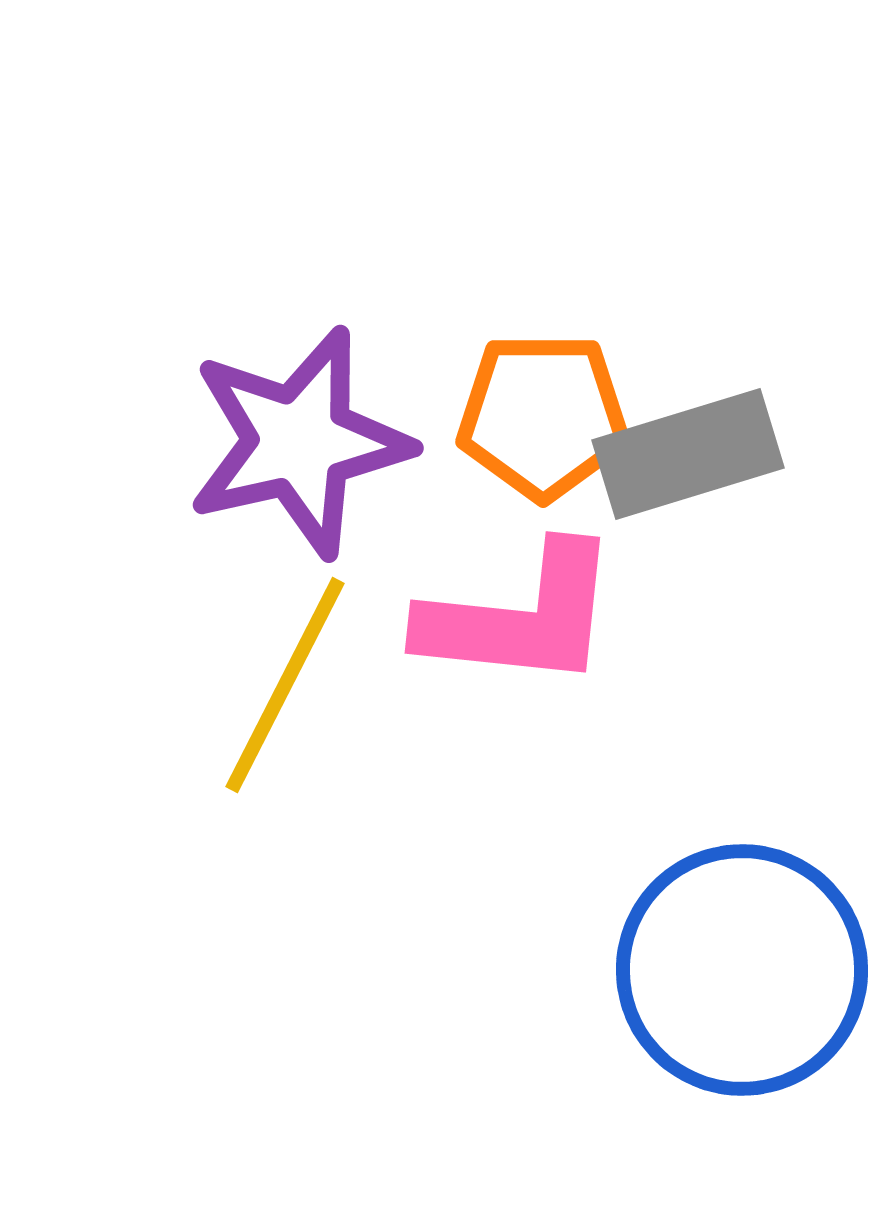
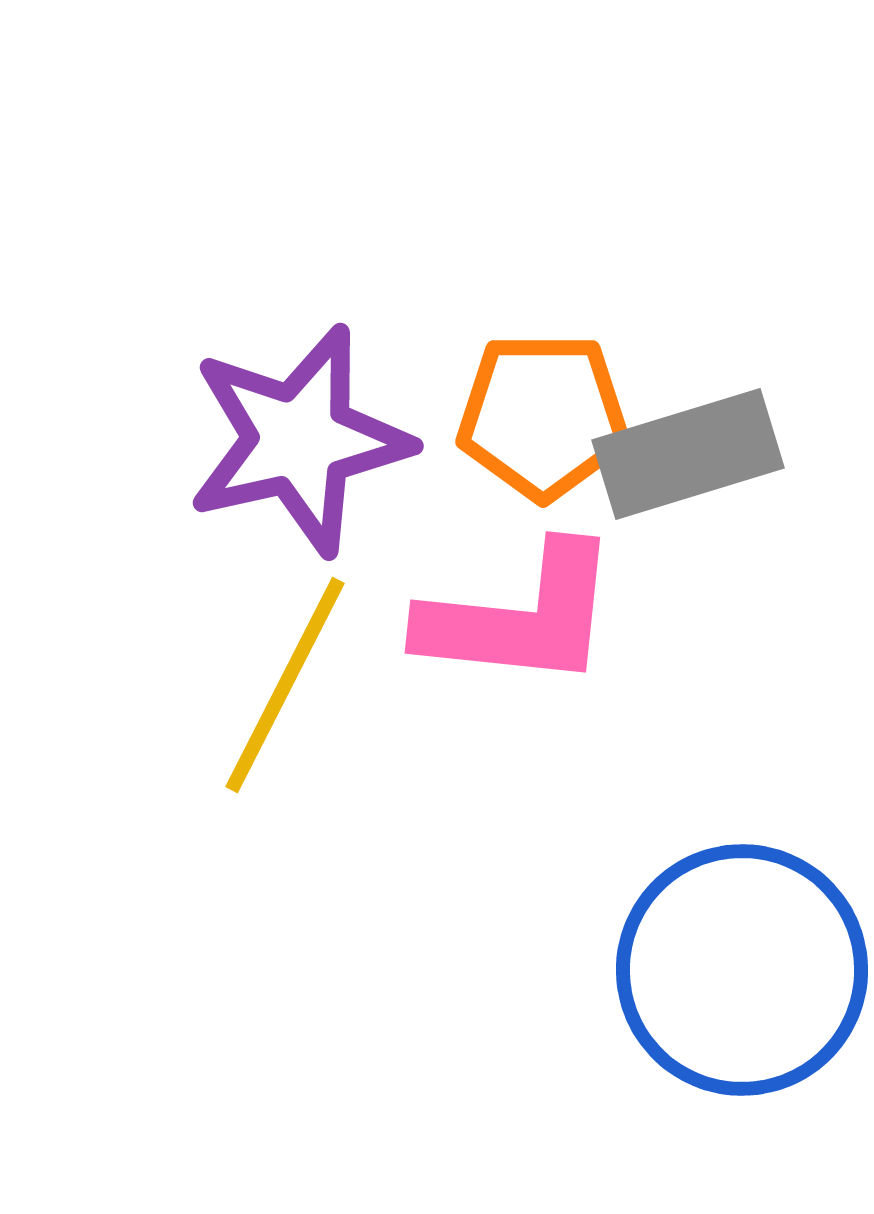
purple star: moved 2 px up
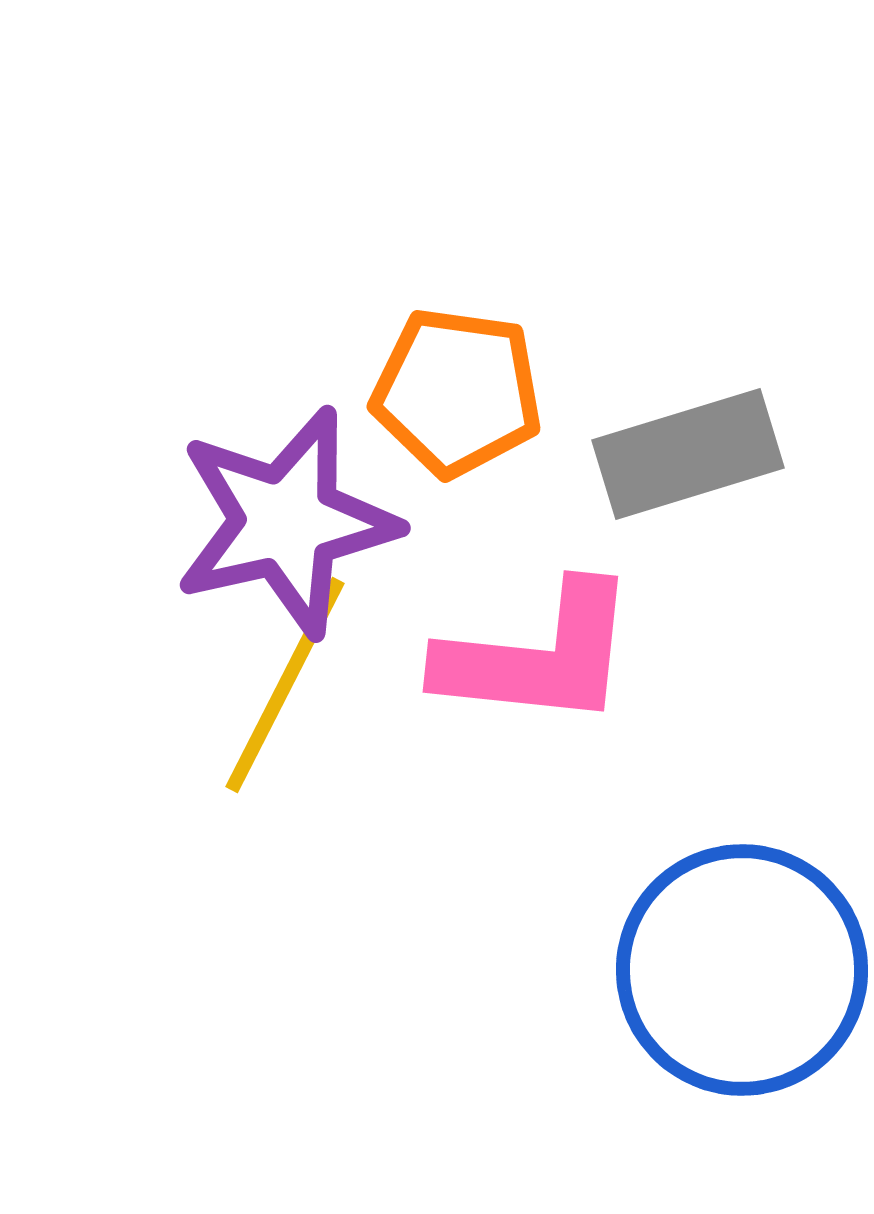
orange pentagon: moved 86 px left, 24 px up; rotated 8 degrees clockwise
purple star: moved 13 px left, 82 px down
pink L-shape: moved 18 px right, 39 px down
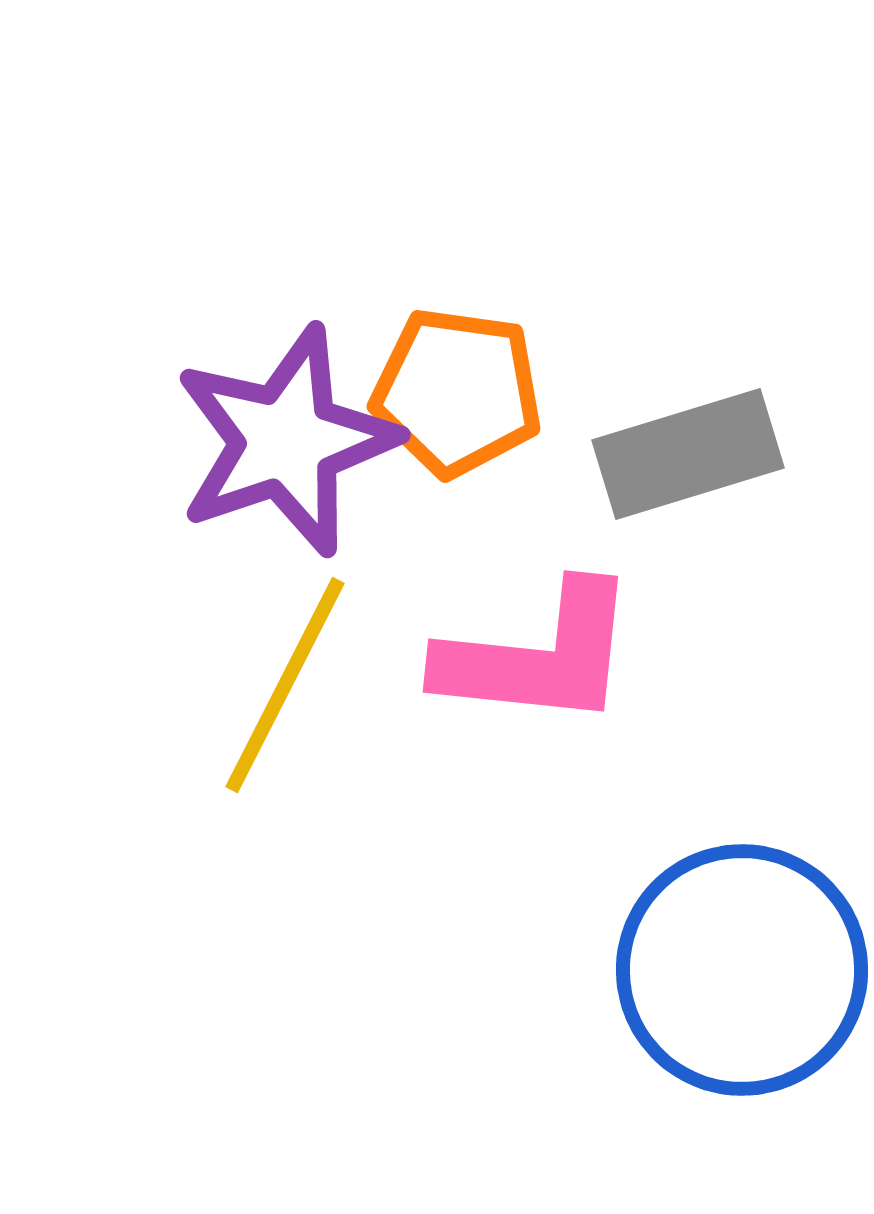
purple star: moved 81 px up; rotated 6 degrees counterclockwise
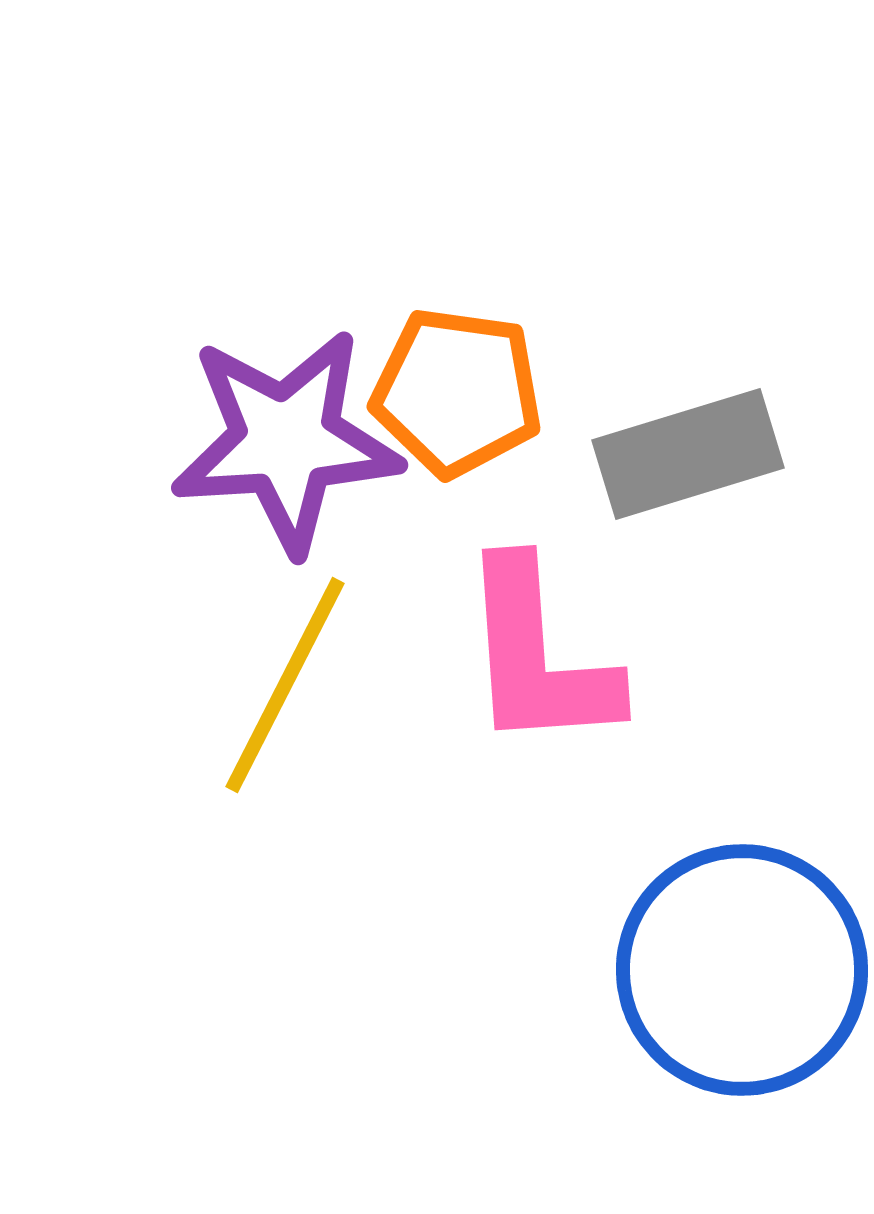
purple star: rotated 15 degrees clockwise
pink L-shape: rotated 80 degrees clockwise
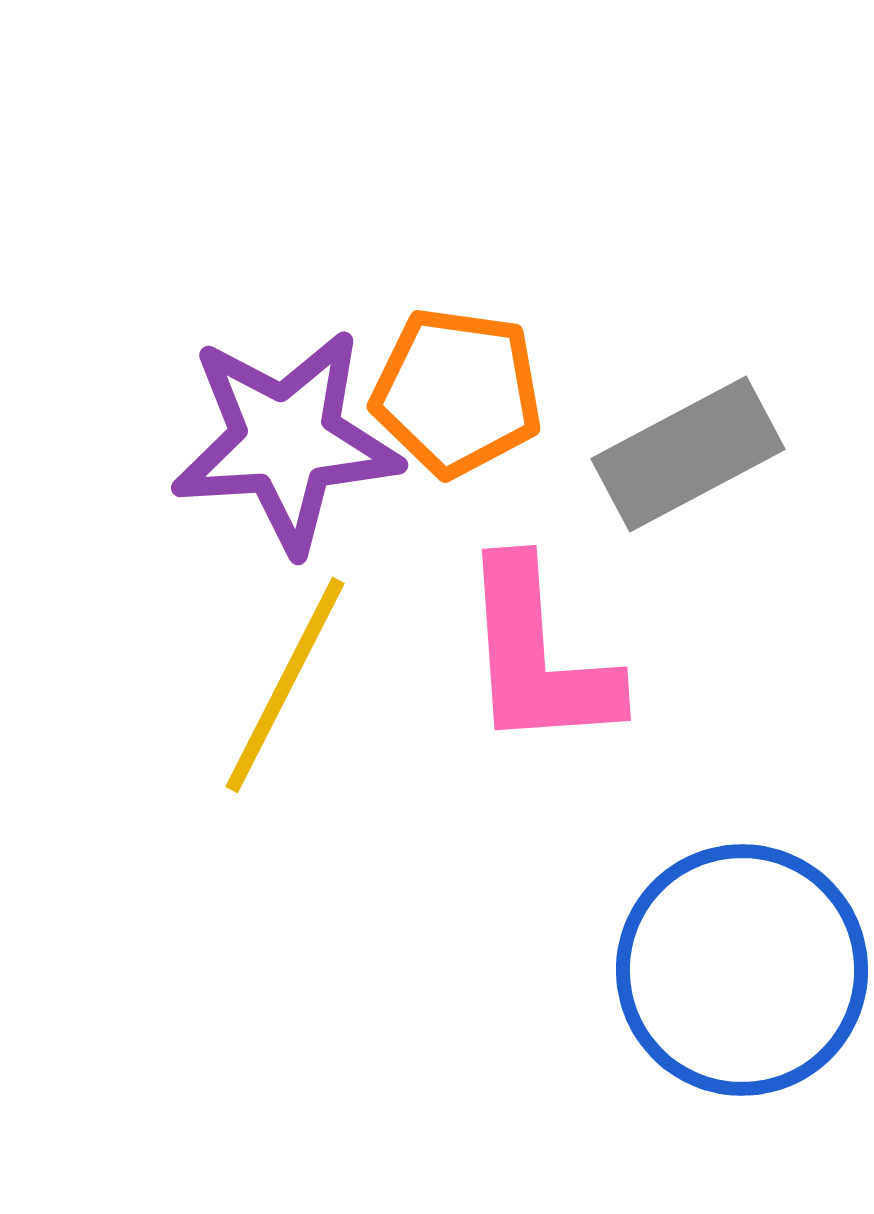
gray rectangle: rotated 11 degrees counterclockwise
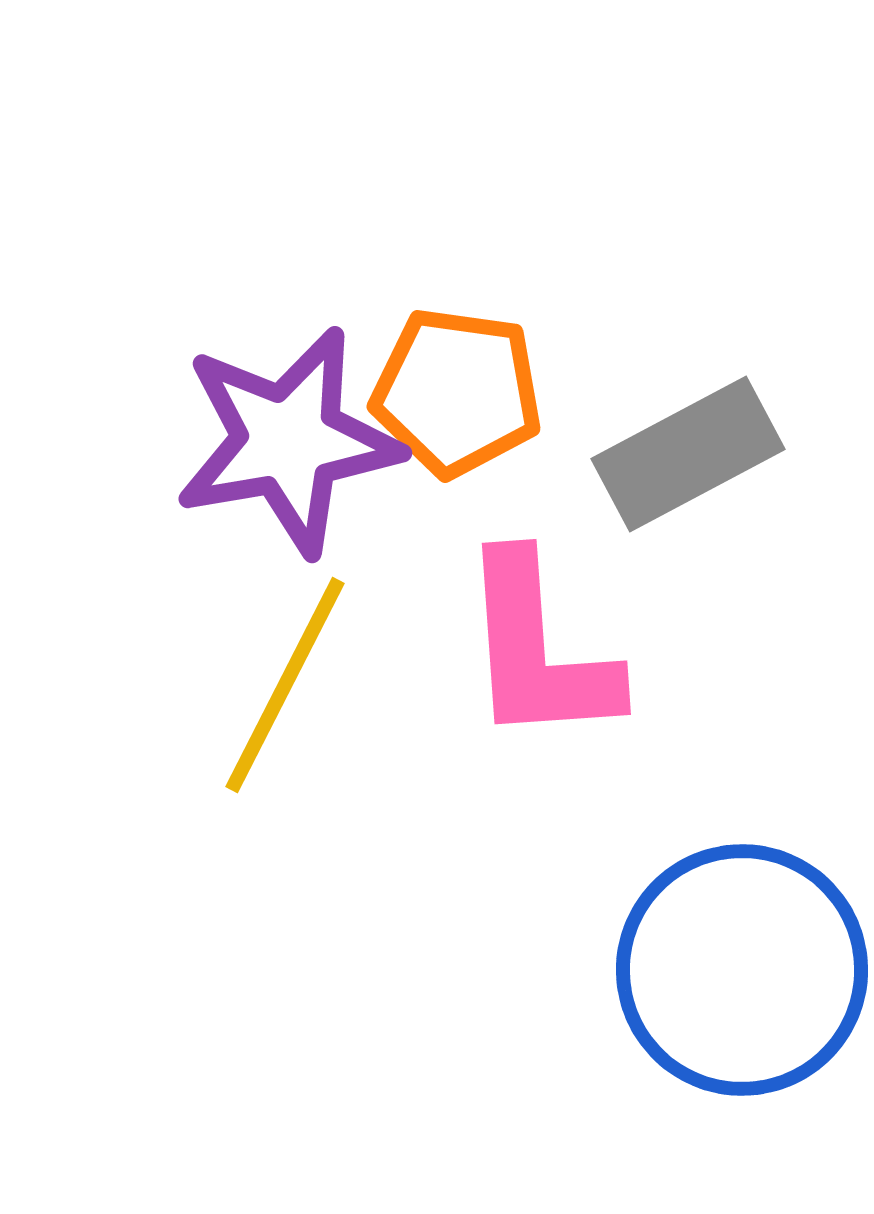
purple star: moved 2 px right; rotated 6 degrees counterclockwise
pink L-shape: moved 6 px up
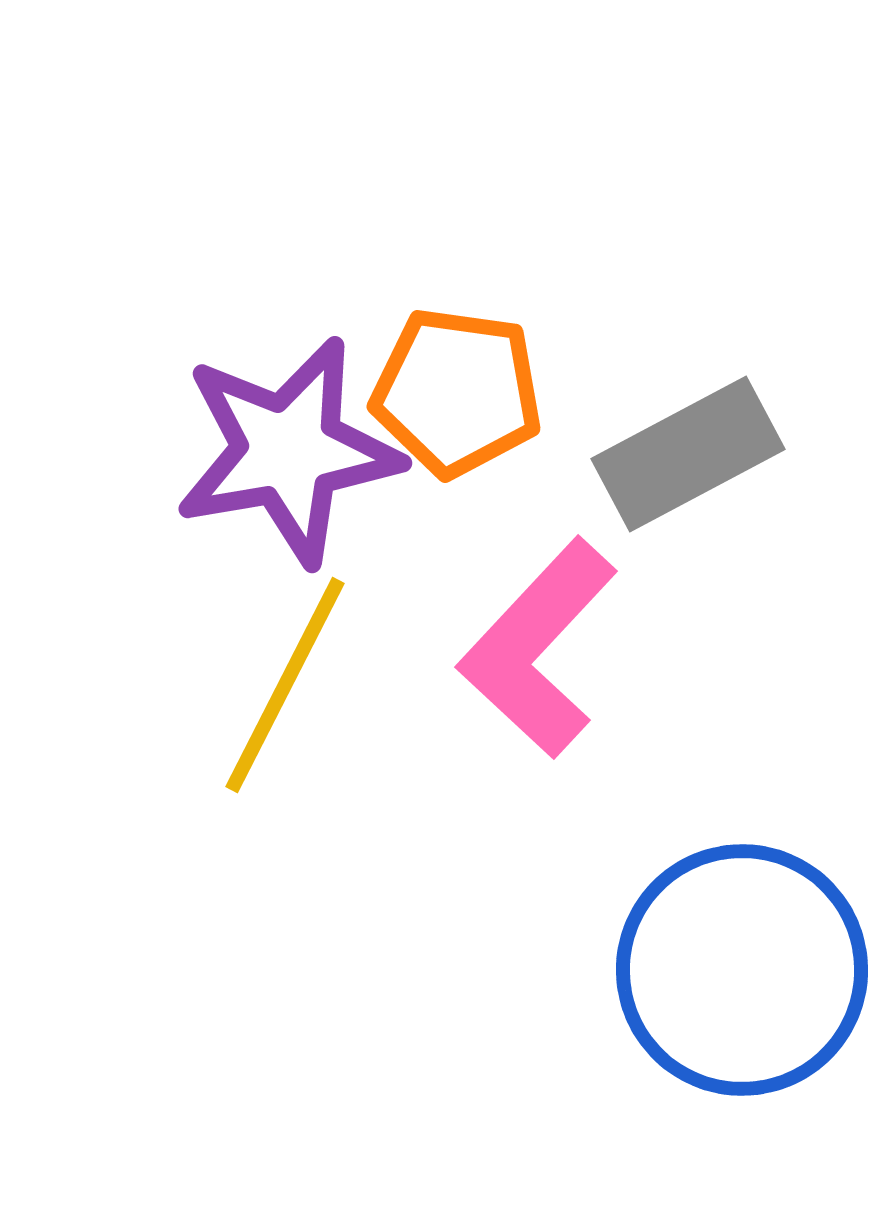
purple star: moved 10 px down
pink L-shape: moved 2 px up; rotated 47 degrees clockwise
